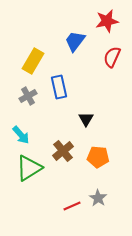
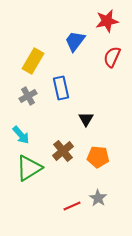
blue rectangle: moved 2 px right, 1 px down
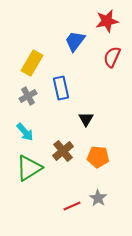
yellow rectangle: moved 1 px left, 2 px down
cyan arrow: moved 4 px right, 3 px up
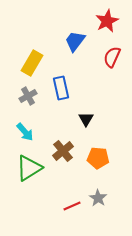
red star: rotated 15 degrees counterclockwise
orange pentagon: moved 1 px down
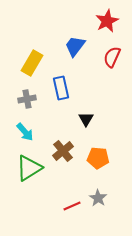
blue trapezoid: moved 5 px down
gray cross: moved 1 px left, 3 px down; rotated 18 degrees clockwise
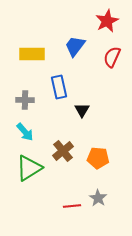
yellow rectangle: moved 9 px up; rotated 60 degrees clockwise
blue rectangle: moved 2 px left, 1 px up
gray cross: moved 2 px left, 1 px down; rotated 12 degrees clockwise
black triangle: moved 4 px left, 9 px up
red line: rotated 18 degrees clockwise
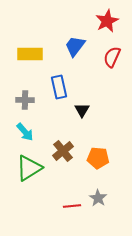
yellow rectangle: moved 2 px left
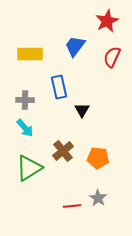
cyan arrow: moved 4 px up
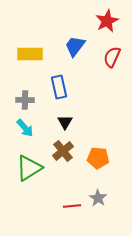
black triangle: moved 17 px left, 12 px down
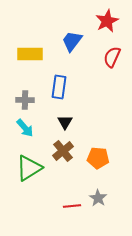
blue trapezoid: moved 3 px left, 5 px up
blue rectangle: rotated 20 degrees clockwise
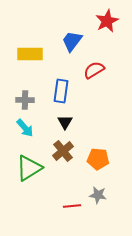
red semicircle: moved 18 px left, 13 px down; rotated 35 degrees clockwise
blue rectangle: moved 2 px right, 4 px down
orange pentagon: moved 1 px down
gray star: moved 3 px up; rotated 24 degrees counterclockwise
